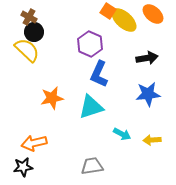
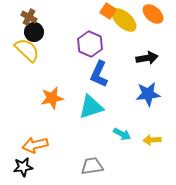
orange arrow: moved 1 px right, 2 px down
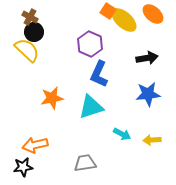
brown cross: moved 1 px right
gray trapezoid: moved 7 px left, 3 px up
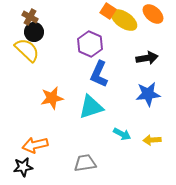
yellow ellipse: rotated 8 degrees counterclockwise
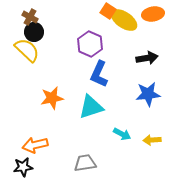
orange ellipse: rotated 50 degrees counterclockwise
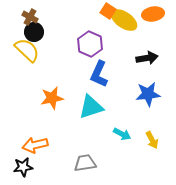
yellow arrow: rotated 114 degrees counterclockwise
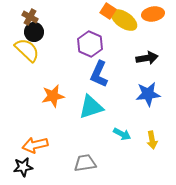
orange star: moved 1 px right, 2 px up
yellow arrow: rotated 18 degrees clockwise
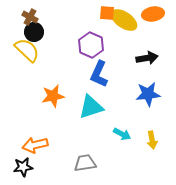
orange square: moved 1 px left, 2 px down; rotated 28 degrees counterclockwise
purple hexagon: moved 1 px right, 1 px down
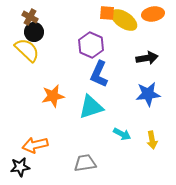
black star: moved 3 px left
